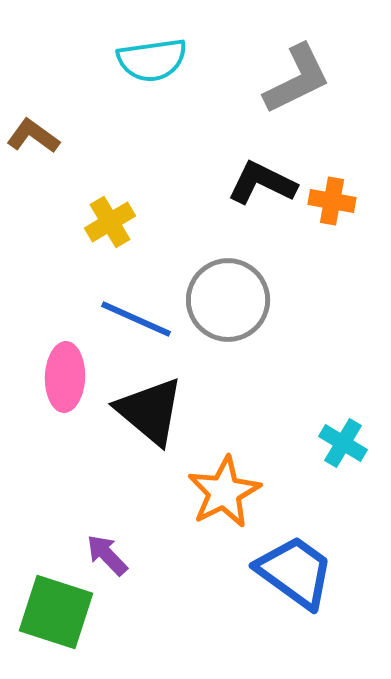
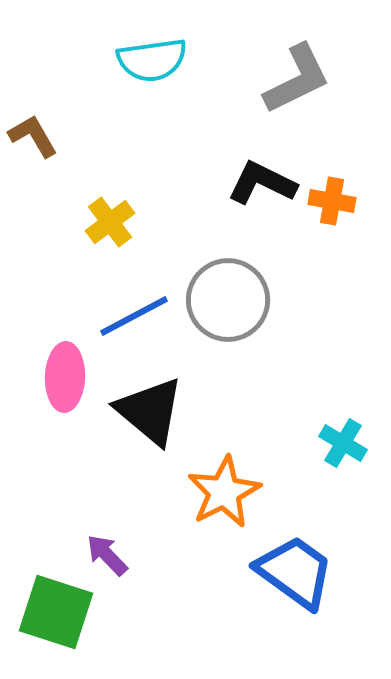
brown L-shape: rotated 24 degrees clockwise
yellow cross: rotated 6 degrees counterclockwise
blue line: moved 2 px left, 3 px up; rotated 52 degrees counterclockwise
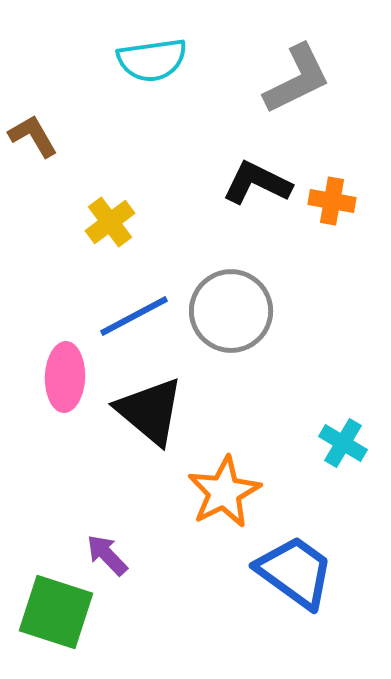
black L-shape: moved 5 px left
gray circle: moved 3 px right, 11 px down
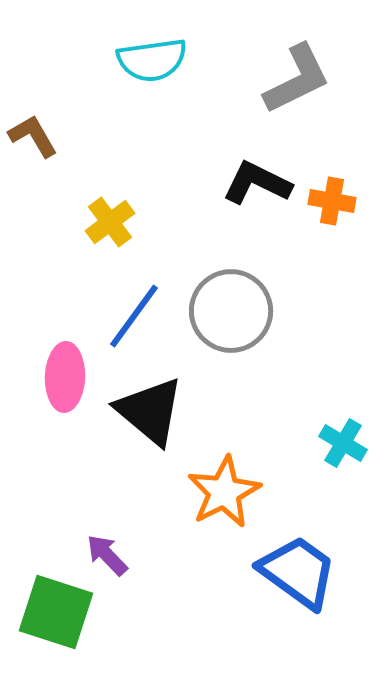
blue line: rotated 26 degrees counterclockwise
blue trapezoid: moved 3 px right
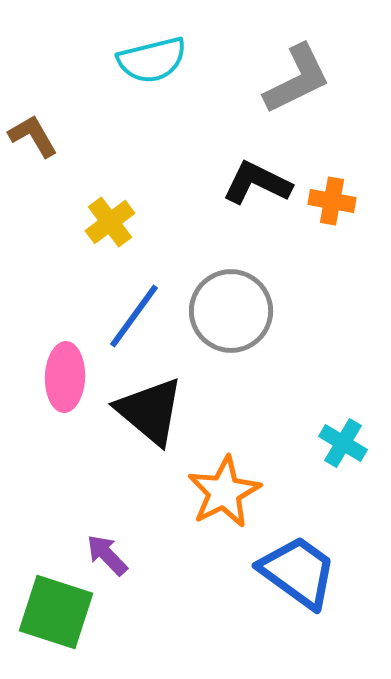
cyan semicircle: rotated 6 degrees counterclockwise
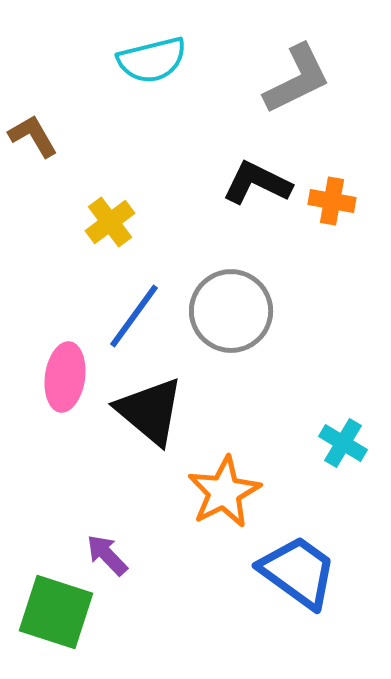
pink ellipse: rotated 6 degrees clockwise
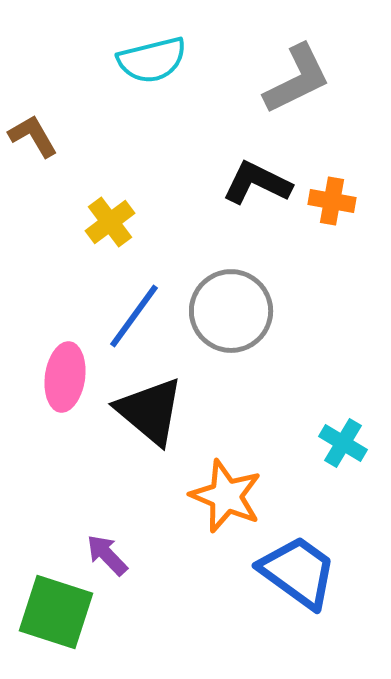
orange star: moved 2 px right, 4 px down; rotated 22 degrees counterclockwise
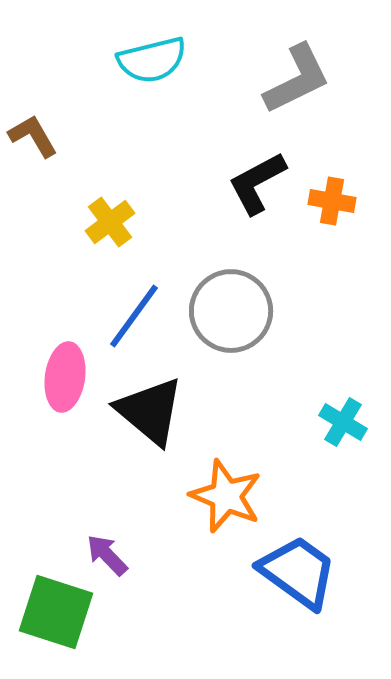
black L-shape: rotated 54 degrees counterclockwise
cyan cross: moved 21 px up
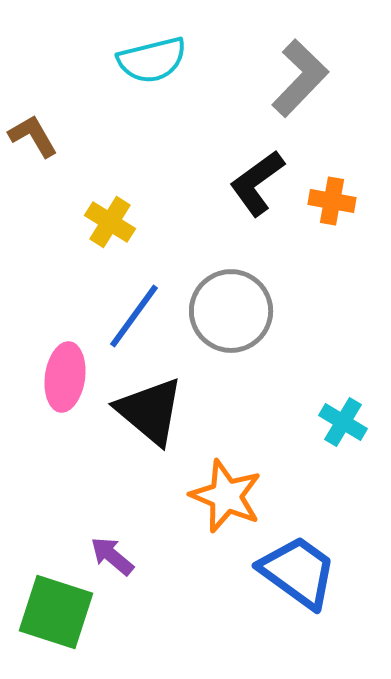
gray L-shape: moved 3 px right, 1 px up; rotated 20 degrees counterclockwise
black L-shape: rotated 8 degrees counterclockwise
yellow cross: rotated 21 degrees counterclockwise
purple arrow: moved 5 px right, 1 px down; rotated 6 degrees counterclockwise
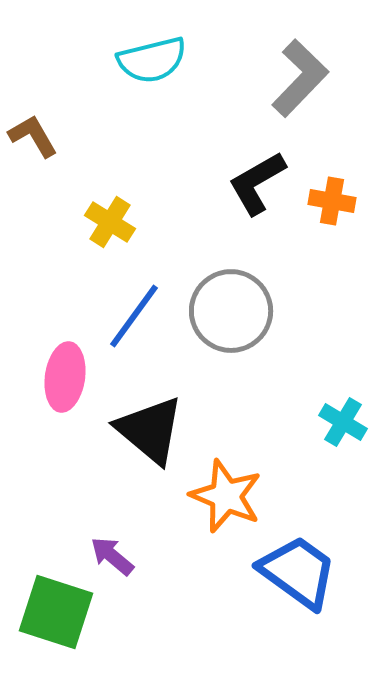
black L-shape: rotated 6 degrees clockwise
black triangle: moved 19 px down
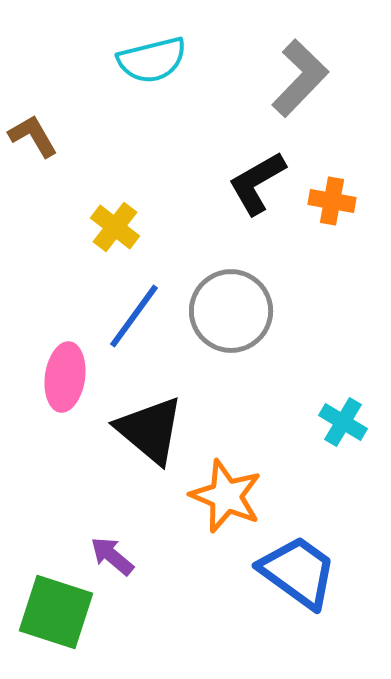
yellow cross: moved 5 px right, 5 px down; rotated 6 degrees clockwise
